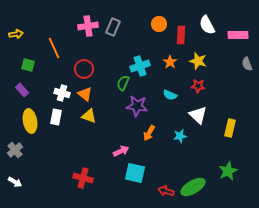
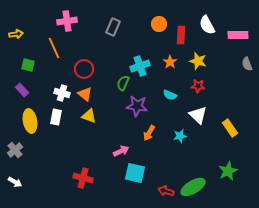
pink cross: moved 21 px left, 5 px up
yellow rectangle: rotated 48 degrees counterclockwise
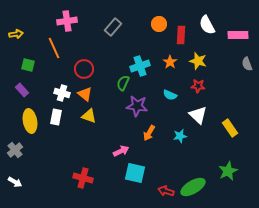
gray rectangle: rotated 18 degrees clockwise
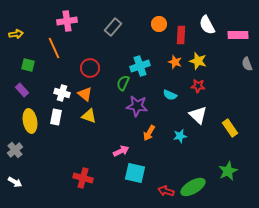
orange star: moved 5 px right; rotated 16 degrees counterclockwise
red circle: moved 6 px right, 1 px up
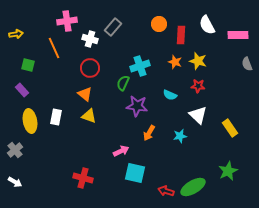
white cross: moved 28 px right, 54 px up
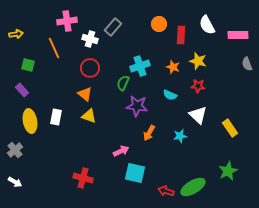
orange star: moved 2 px left, 5 px down
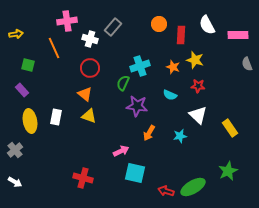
yellow star: moved 3 px left, 1 px up
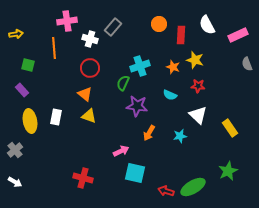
pink rectangle: rotated 24 degrees counterclockwise
orange line: rotated 20 degrees clockwise
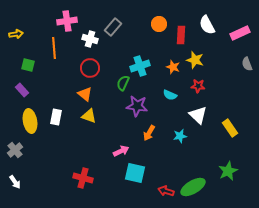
pink rectangle: moved 2 px right, 2 px up
white arrow: rotated 24 degrees clockwise
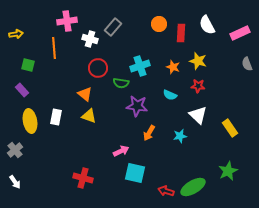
red rectangle: moved 2 px up
yellow star: moved 3 px right, 1 px down
red circle: moved 8 px right
green semicircle: moved 2 px left; rotated 105 degrees counterclockwise
